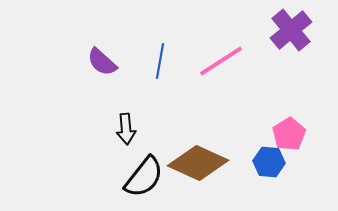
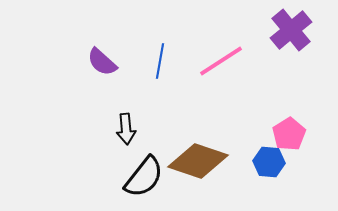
brown diamond: moved 2 px up; rotated 6 degrees counterclockwise
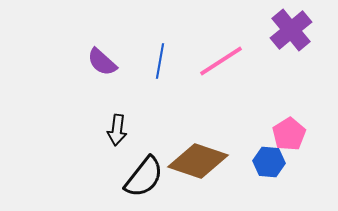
black arrow: moved 9 px left, 1 px down; rotated 12 degrees clockwise
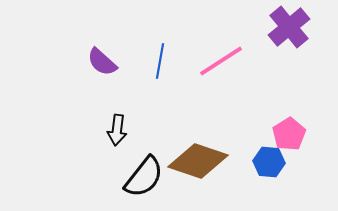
purple cross: moved 2 px left, 3 px up
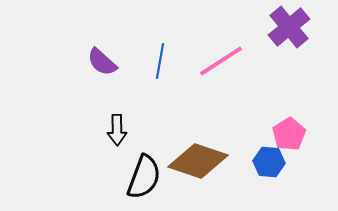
black arrow: rotated 8 degrees counterclockwise
black semicircle: rotated 18 degrees counterclockwise
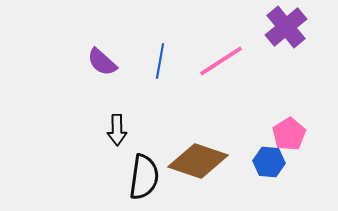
purple cross: moved 3 px left
black semicircle: rotated 12 degrees counterclockwise
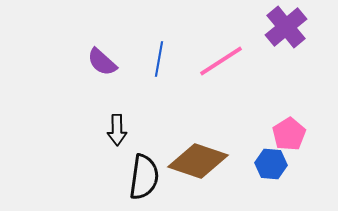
blue line: moved 1 px left, 2 px up
blue hexagon: moved 2 px right, 2 px down
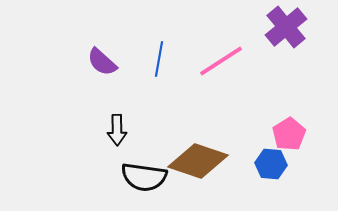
black semicircle: rotated 90 degrees clockwise
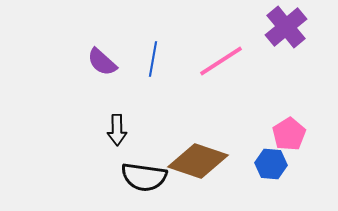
blue line: moved 6 px left
